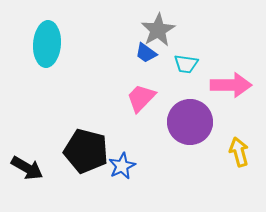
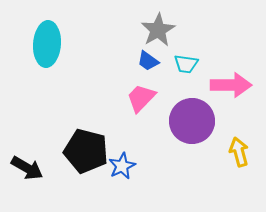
blue trapezoid: moved 2 px right, 8 px down
purple circle: moved 2 px right, 1 px up
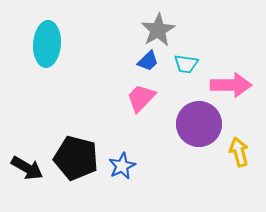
blue trapezoid: rotated 80 degrees counterclockwise
purple circle: moved 7 px right, 3 px down
black pentagon: moved 10 px left, 7 px down
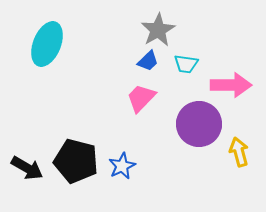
cyan ellipse: rotated 18 degrees clockwise
black pentagon: moved 3 px down
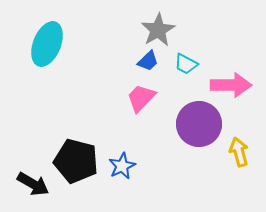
cyan trapezoid: rotated 20 degrees clockwise
black arrow: moved 6 px right, 16 px down
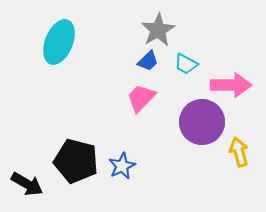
cyan ellipse: moved 12 px right, 2 px up
purple circle: moved 3 px right, 2 px up
black arrow: moved 6 px left
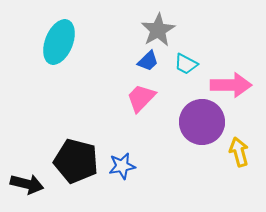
blue star: rotated 16 degrees clockwise
black arrow: rotated 16 degrees counterclockwise
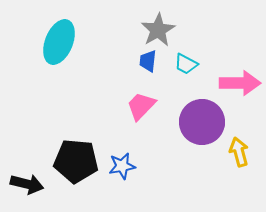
blue trapezoid: rotated 140 degrees clockwise
pink arrow: moved 9 px right, 2 px up
pink trapezoid: moved 8 px down
black pentagon: rotated 9 degrees counterclockwise
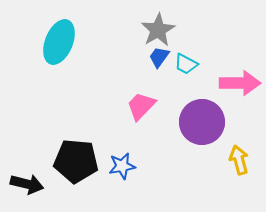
blue trapezoid: moved 11 px right, 4 px up; rotated 30 degrees clockwise
yellow arrow: moved 8 px down
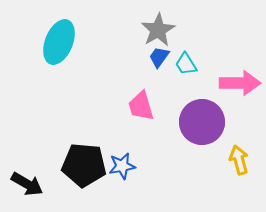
cyan trapezoid: rotated 30 degrees clockwise
pink trapezoid: rotated 60 degrees counterclockwise
black pentagon: moved 8 px right, 4 px down
black arrow: rotated 16 degrees clockwise
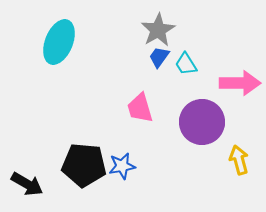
pink trapezoid: moved 1 px left, 2 px down
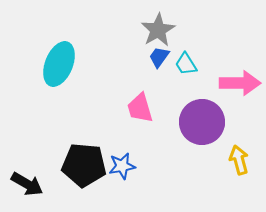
cyan ellipse: moved 22 px down
